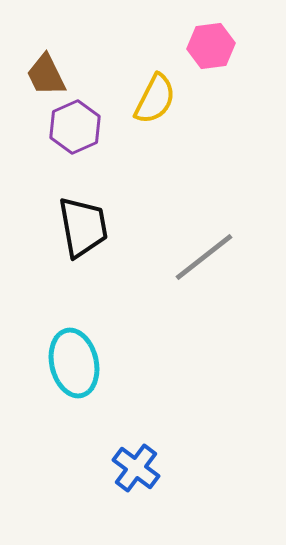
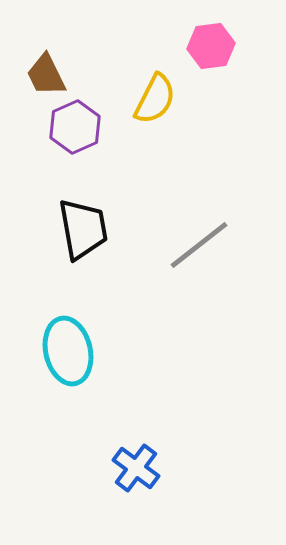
black trapezoid: moved 2 px down
gray line: moved 5 px left, 12 px up
cyan ellipse: moved 6 px left, 12 px up
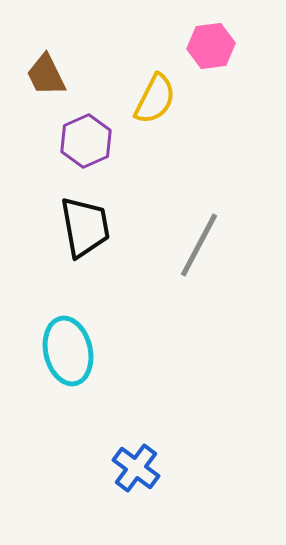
purple hexagon: moved 11 px right, 14 px down
black trapezoid: moved 2 px right, 2 px up
gray line: rotated 24 degrees counterclockwise
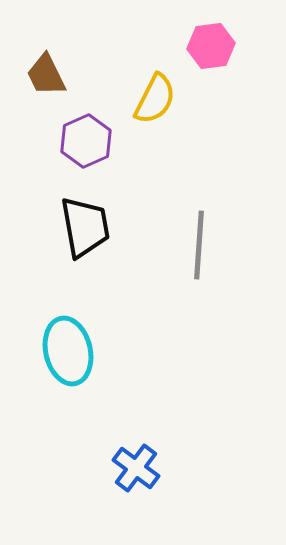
gray line: rotated 24 degrees counterclockwise
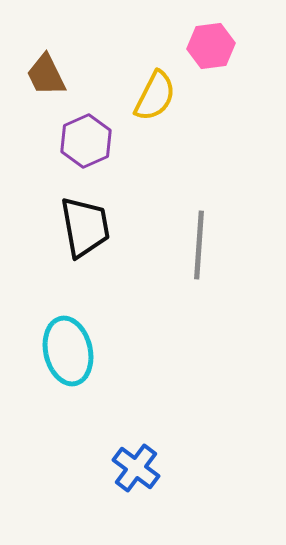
yellow semicircle: moved 3 px up
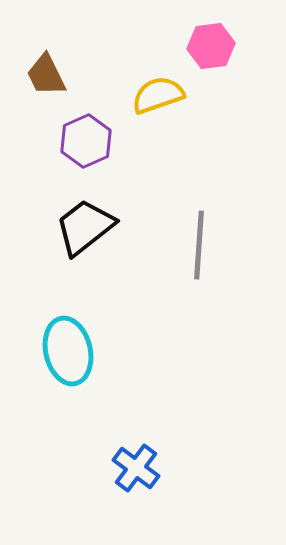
yellow semicircle: moved 3 px right, 1 px up; rotated 136 degrees counterclockwise
black trapezoid: rotated 118 degrees counterclockwise
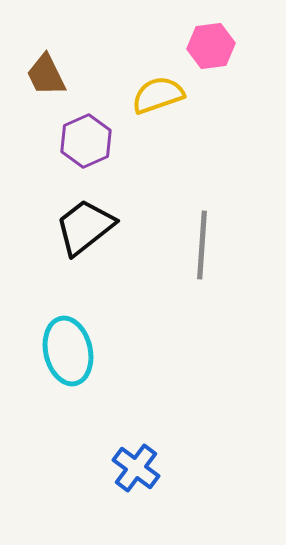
gray line: moved 3 px right
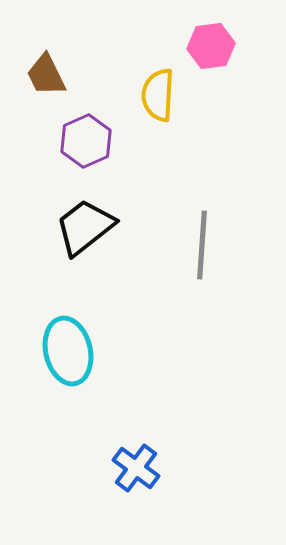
yellow semicircle: rotated 68 degrees counterclockwise
